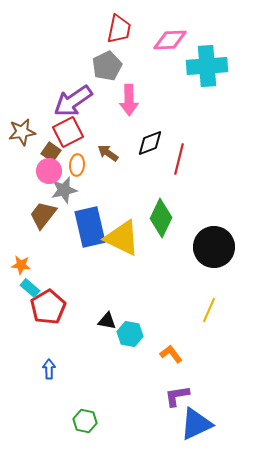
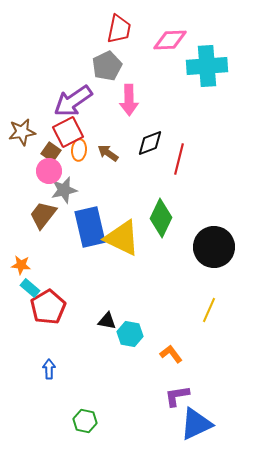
orange ellipse: moved 2 px right, 15 px up
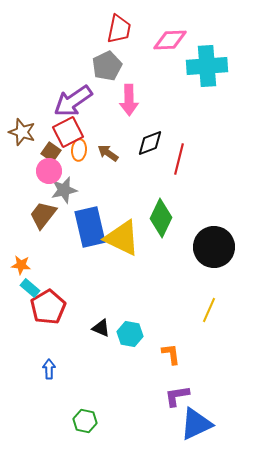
brown star: rotated 28 degrees clockwise
black triangle: moved 6 px left, 7 px down; rotated 12 degrees clockwise
orange L-shape: rotated 30 degrees clockwise
